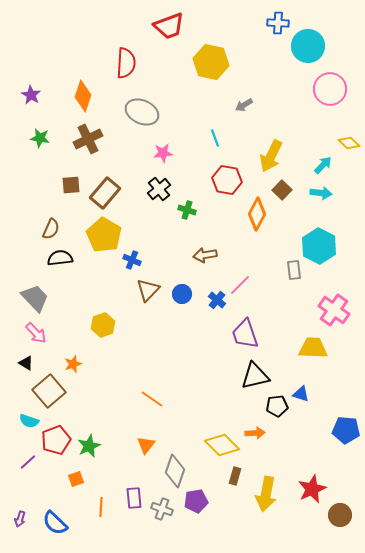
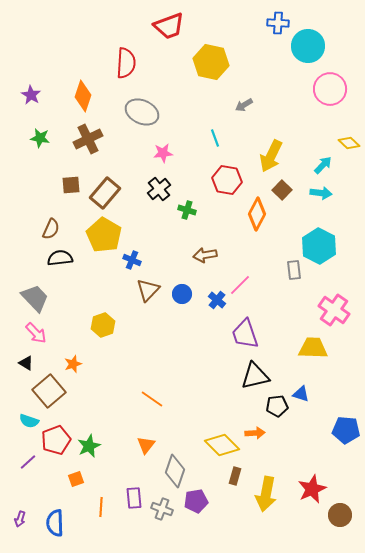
blue semicircle at (55, 523): rotated 44 degrees clockwise
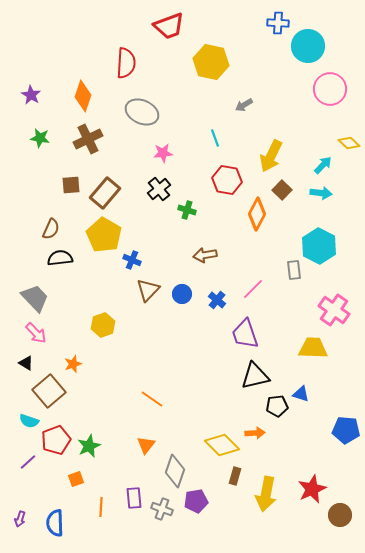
pink line at (240, 285): moved 13 px right, 4 px down
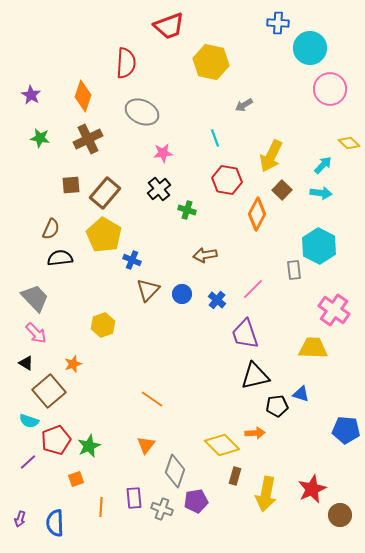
cyan circle at (308, 46): moved 2 px right, 2 px down
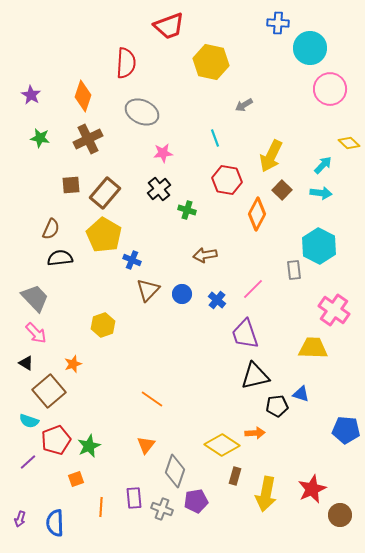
yellow diamond at (222, 445): rotated 12 degrees counterclockwise
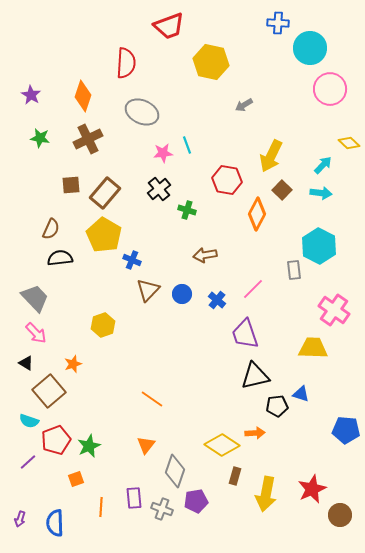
cyan line at (215, 138): moved 28 px left, 7 px down
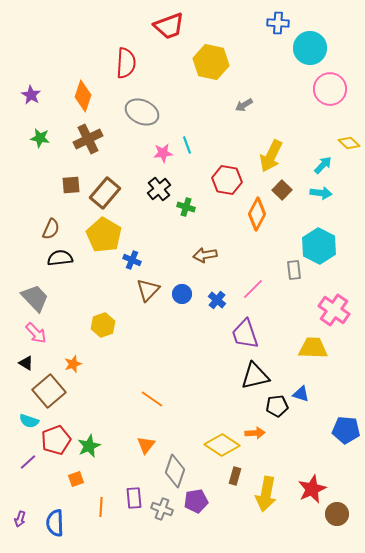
green cross at (187, 210): moved 1 px left, 3 px up
brown circle at (340, 515): moved 3 px left, 1 px up
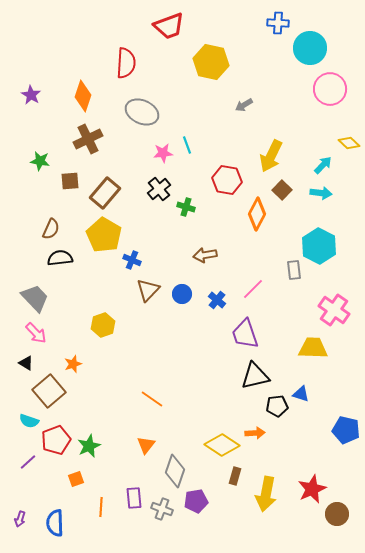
green star at (40, 138): moved 23 px down
brown square at (71, 185): moved 1 px left, 4 px up
blue pentagon at (346, 430): rotated 8 degrees clockwise
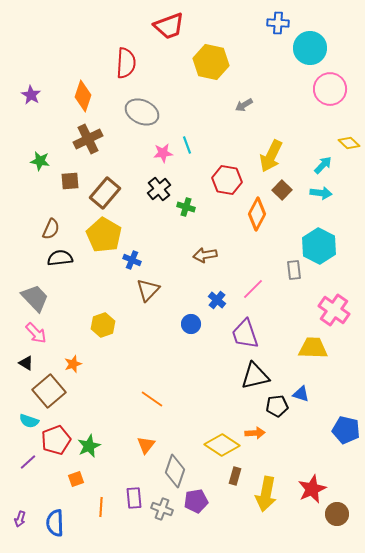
blue circle at (182, 294): moved 9 px right, 30 px down
